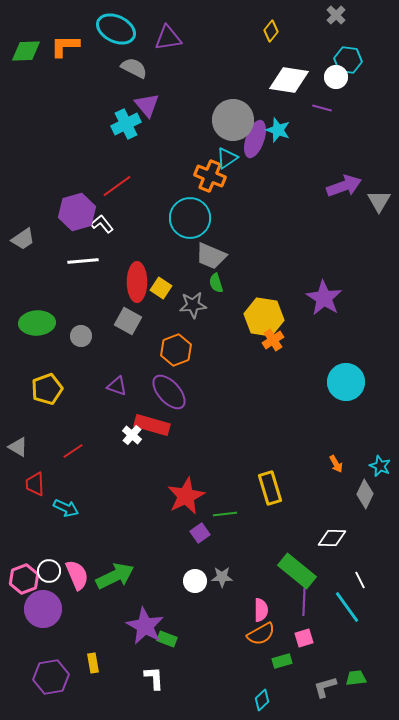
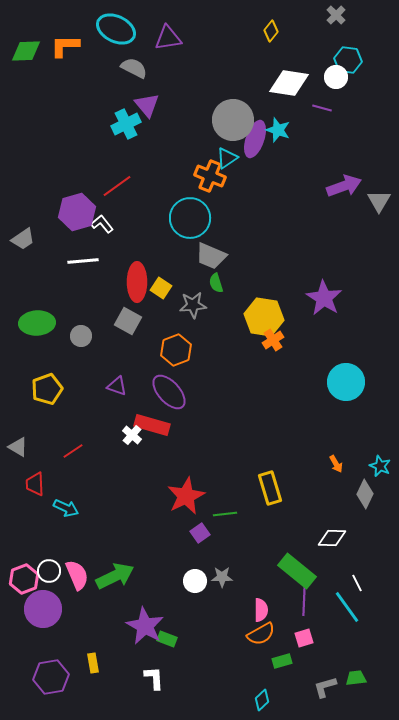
white diamond at (289, 80): moved 3 px down
white line at (360, 580): moved 3 px left, 3 px down
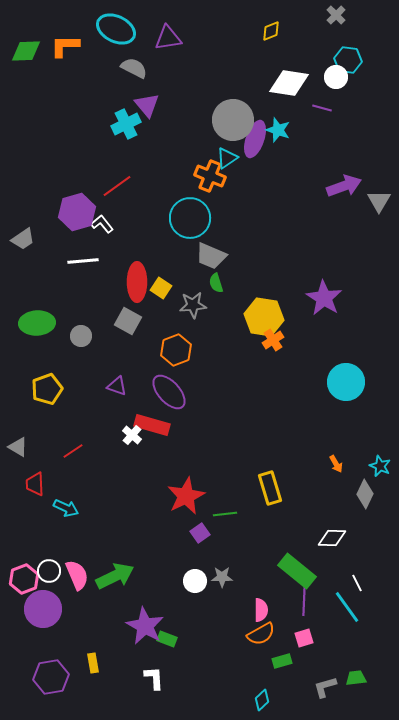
yellow diamond at (271, 31): rotated 30 degrees clockwise
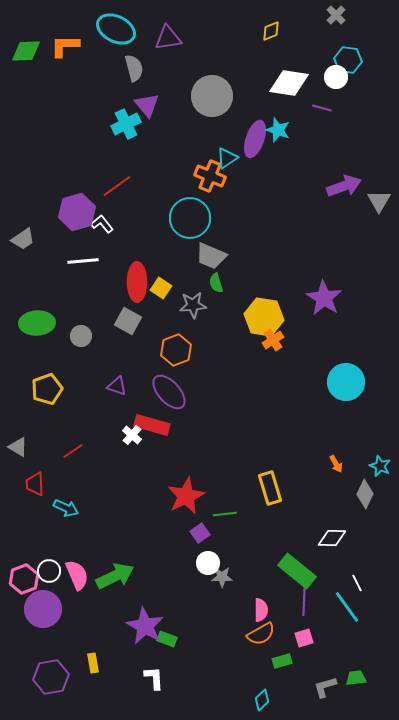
gray semicircle at (134, 68): rotated 48 degrees clockwise
gray circle at (233, 120): moved 21 px left, 24 px up
white circle at (195, 581): moved 13 px right, 18 px up
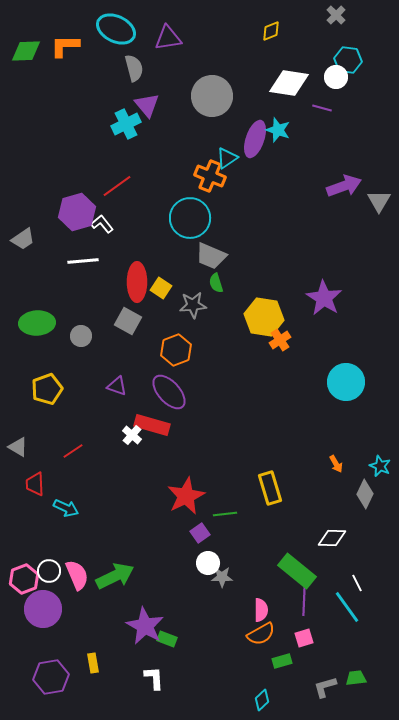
orange cross at (273, 340): moved 7 px right
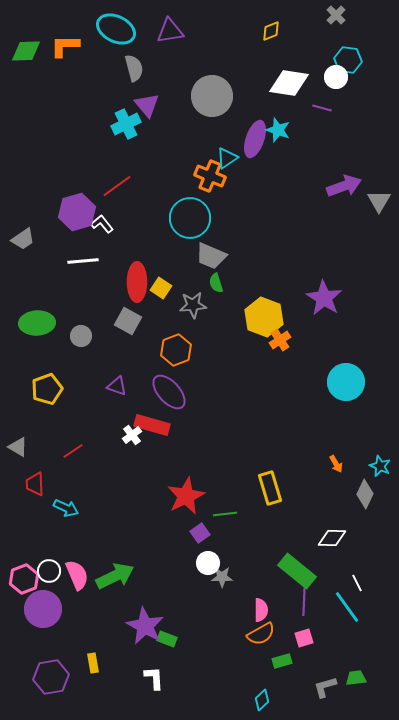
purple triangle at (168, 38): moved 2 px right, 7 px up
yellow hexagon at (264, 317): rotated 12 degrees clockwise
white cross at (132, 435): rotated 12 degrees clockwise
